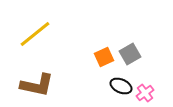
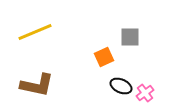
yellow line: moved 2 px up; rotated 16 degrees clockwise
gray square: moved 17 px up; rotated 30 degrees clockwise
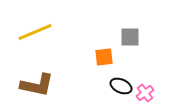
orange square: rotated 18 degrees clockwise
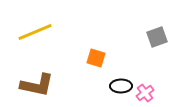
gray square: moved 27 px right; rotated 20 degrees counterclockwise
orange square: moved 8 px left, 1 px down; rotated 24 degrees clockwise
black ellipse: rotated 25 degrees counterclockwise
